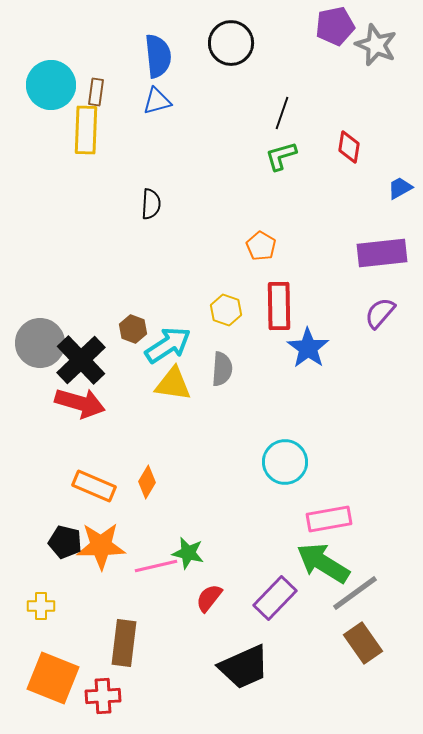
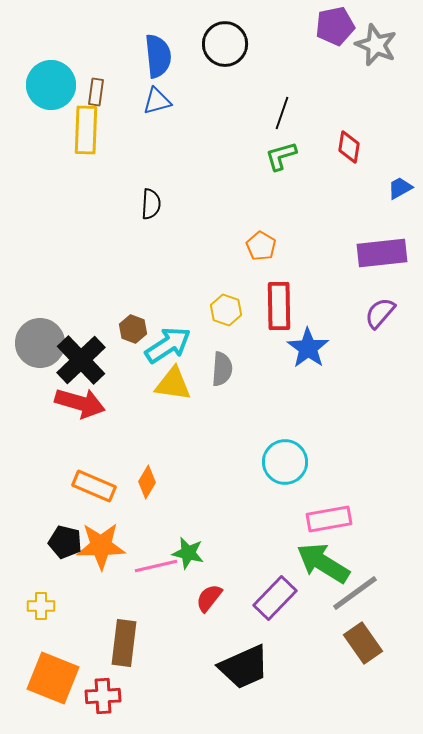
black circle at (231, 43): moved 6 px left, 1 px down
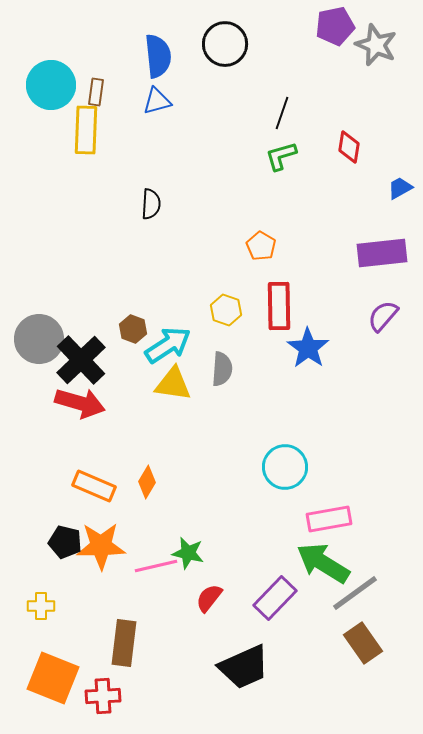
purple semicircle at (380, 313): moved 3 px right, 3 px down
gray circle at (40, 343): moved 1 px left, 4 px up
cyan circle at (285, 462): moved 5 px down
